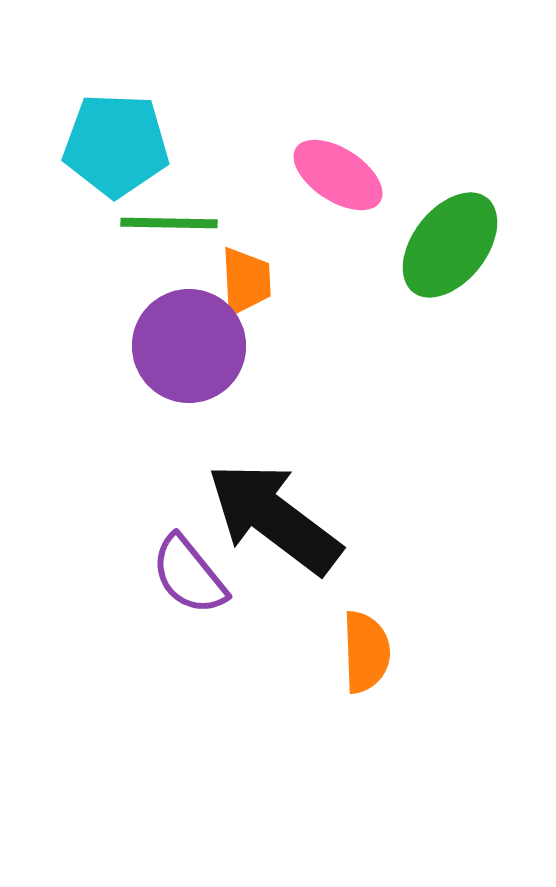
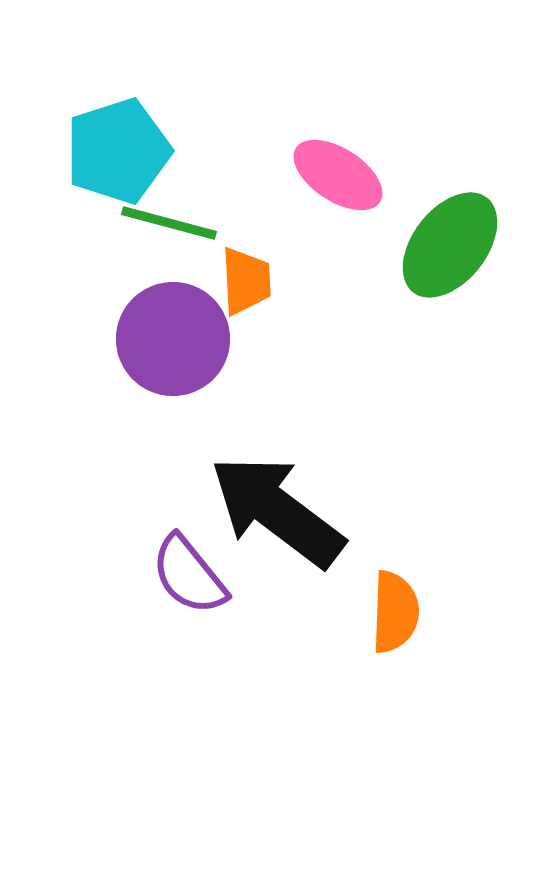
cyan pentagon: moved 2 px right, 6 px down; rotated 20 degrees counterclockwise
green line: rotated 14 degrees clockwise
purple circle: moved 16 px left, 7 px up
black arrow: moved 3 px right, 7 px up
orange semicircle: moved 29 px right, 40 px up; rotated 4 degrees clockwise
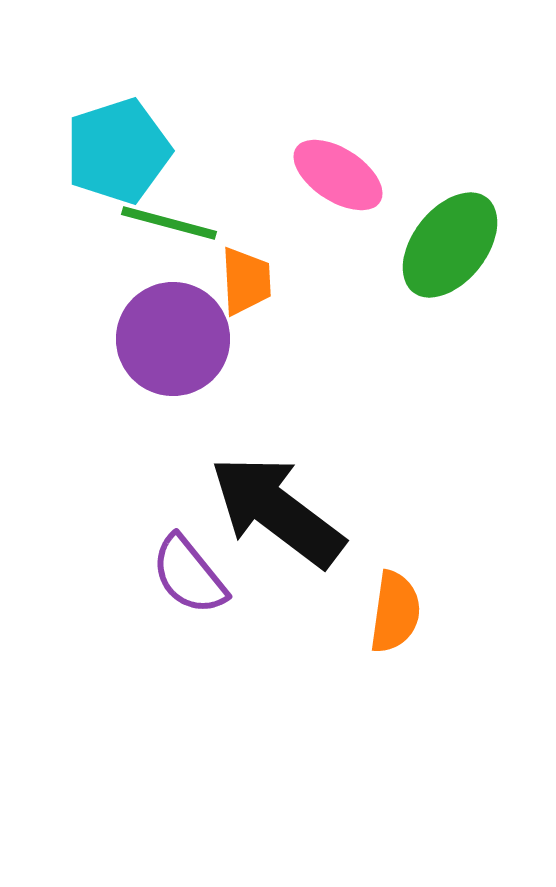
orange semicircle: rotated 6 degrees clockwise
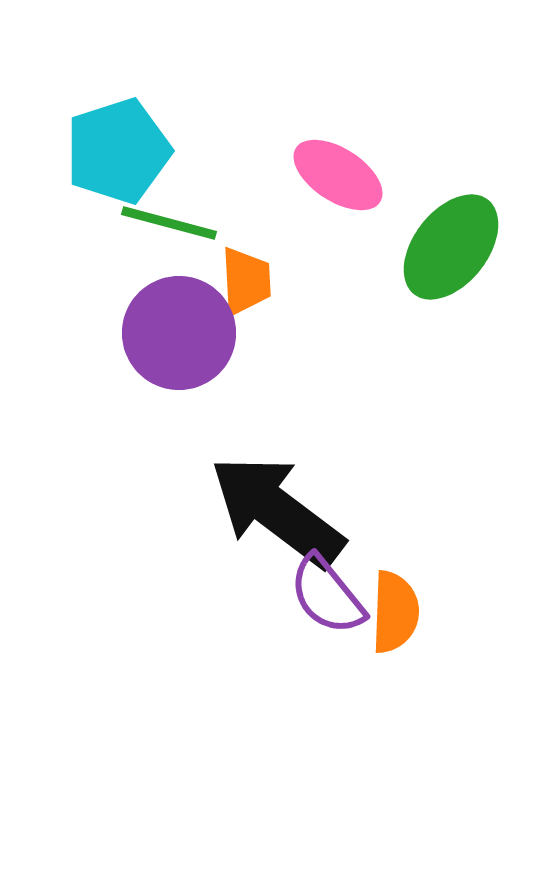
green ellipse: moved 1 px right, 2 px down
purple circle: moved 6 px right, 6 px up
purple semicircle: moved 138 px right, 20 px down
orange semicircle: rotated 6 degrees counterclockwise
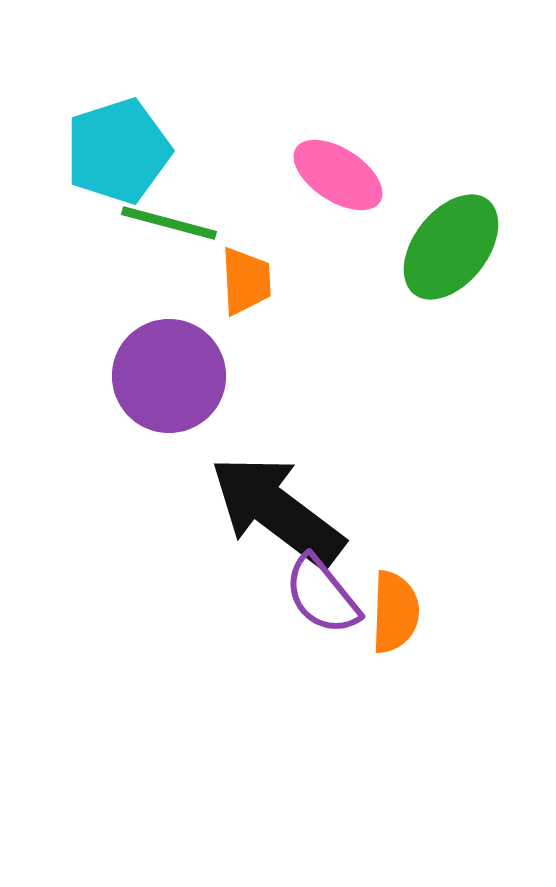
purple circle: moved 10 px left, 43 px down
purple semicircle: moved 5 px left
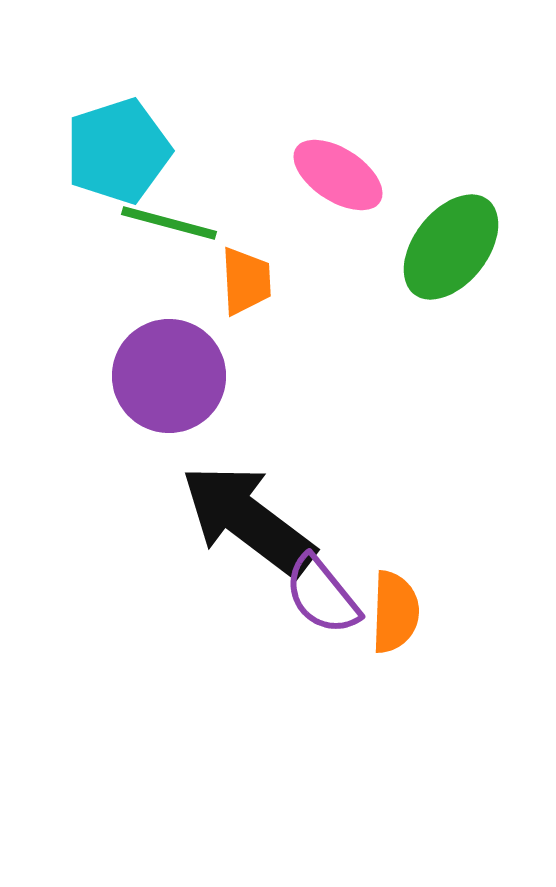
black arrow: moved 29 px left, 9 px down
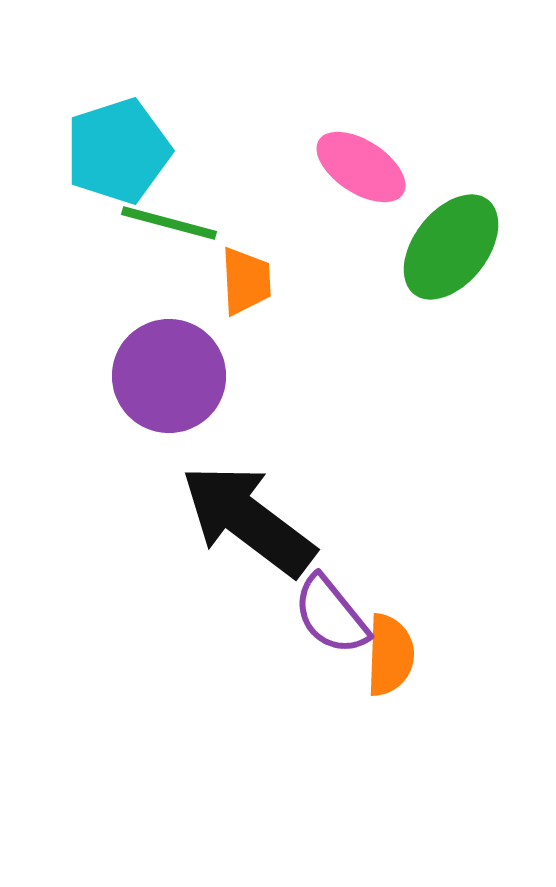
pink ellipse: moved 23 px right, 8 px up
purple semicircle: moved 9 px right, 20 px down
orange semicircle: moved 5 px left, 43 px down
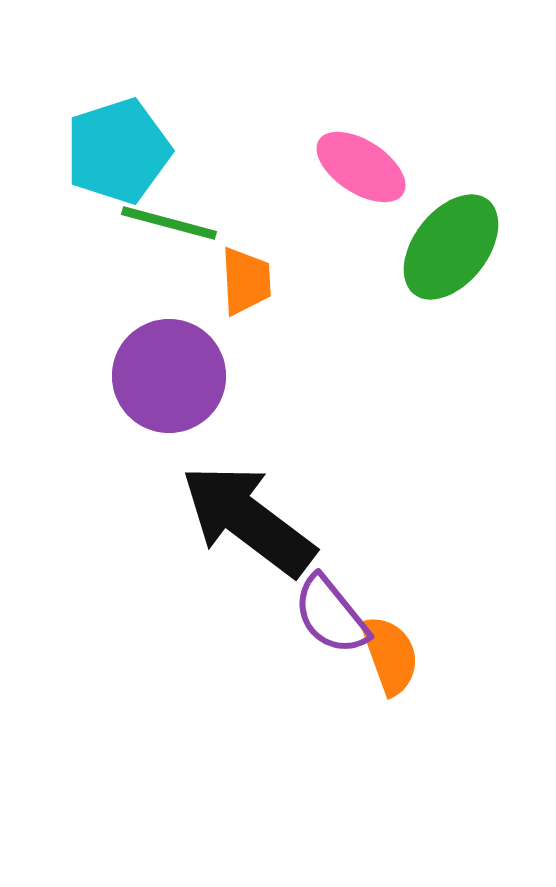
orange semicircle: rotated 22 degrees counterclockwise
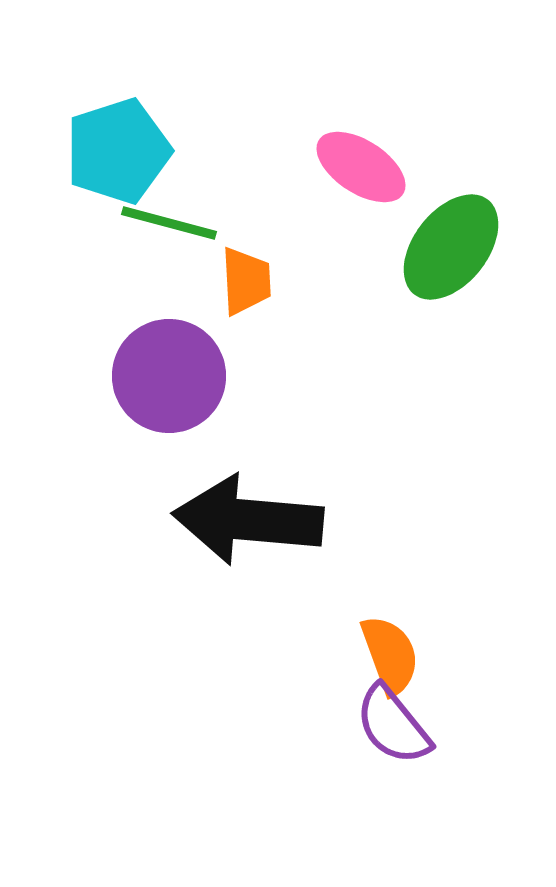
black arrow: rotated 32 degrees counterclockwise
purple semicircle: moved 62 px right, 110 px down
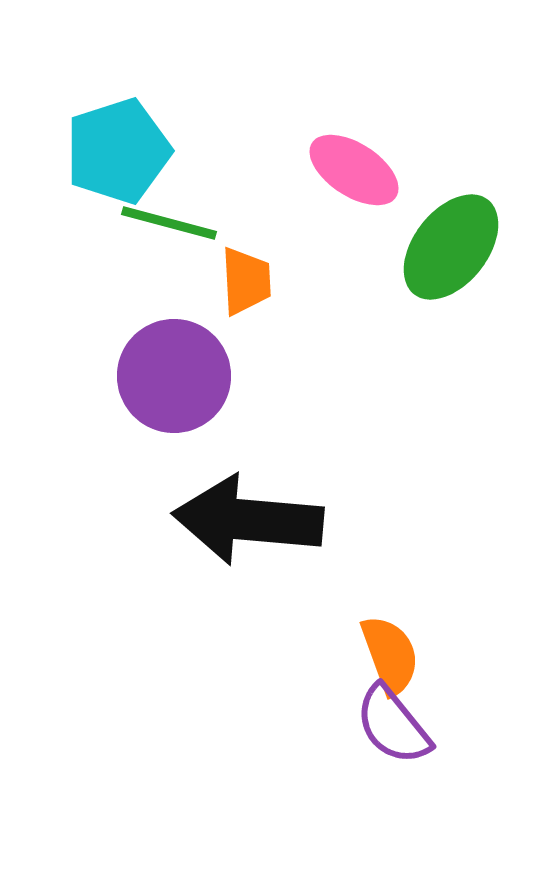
pink ellipse: moved 7 px left, 3 px down
purple circle: moved 5 px right
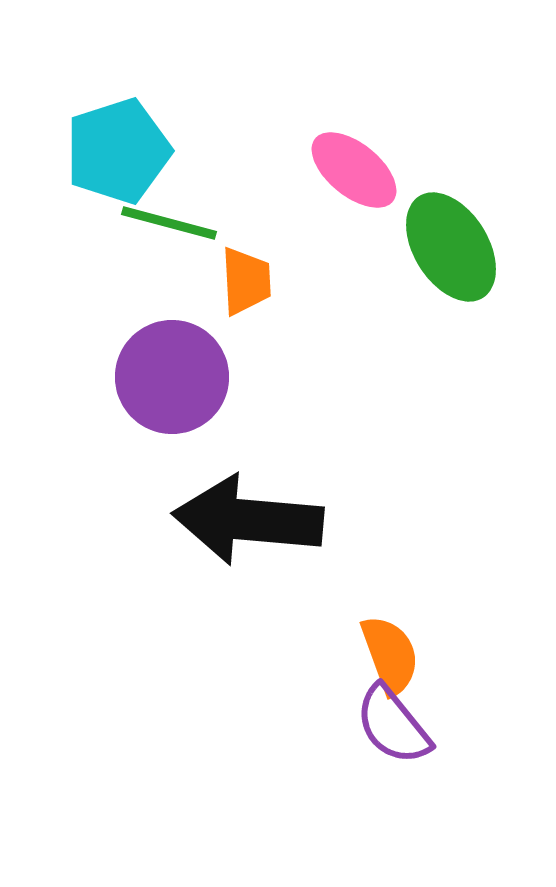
pink ellipse: rotated 6 degrees clockwise
green ellipse: rotated 70 degrees counterclockwise
purple circle: moved 2 px left, 1 px down
